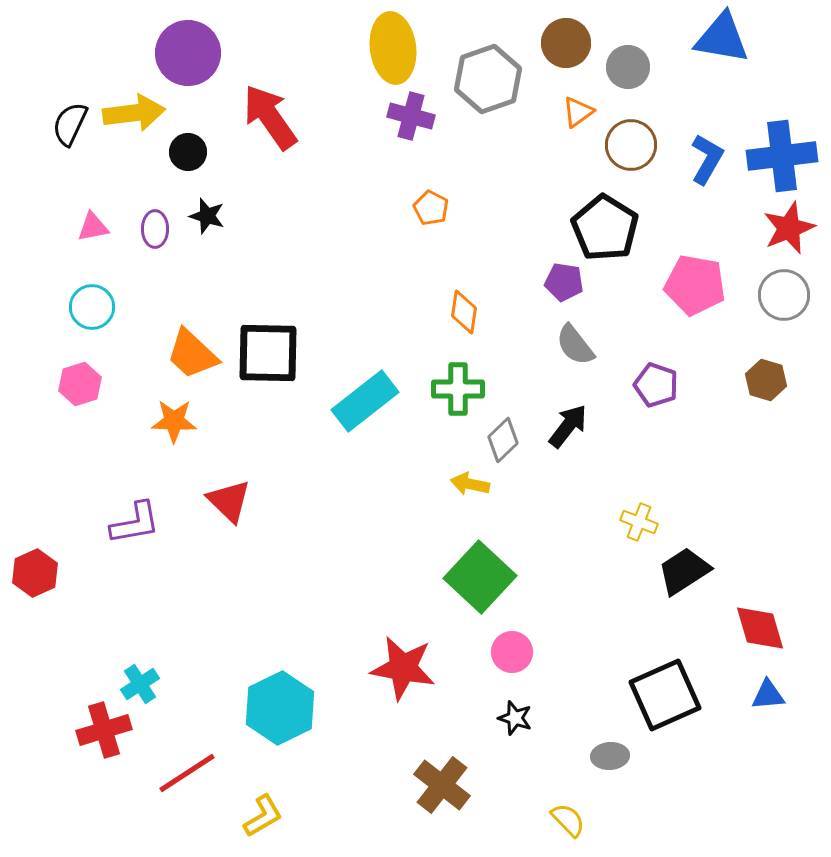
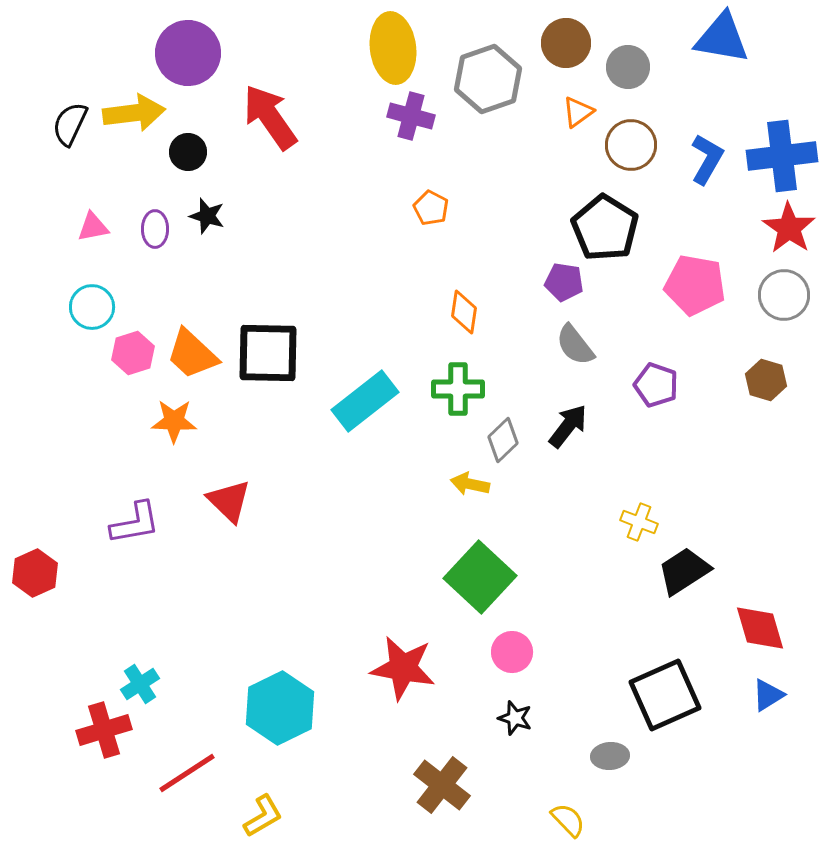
red star at (789, 228): rotated 16 degrees counterclockwise
pink hexagon at (80, 384): moved 53 px right, 31 px up
blue triangle at (768, 695): rotated 27 degrees counterclockwise
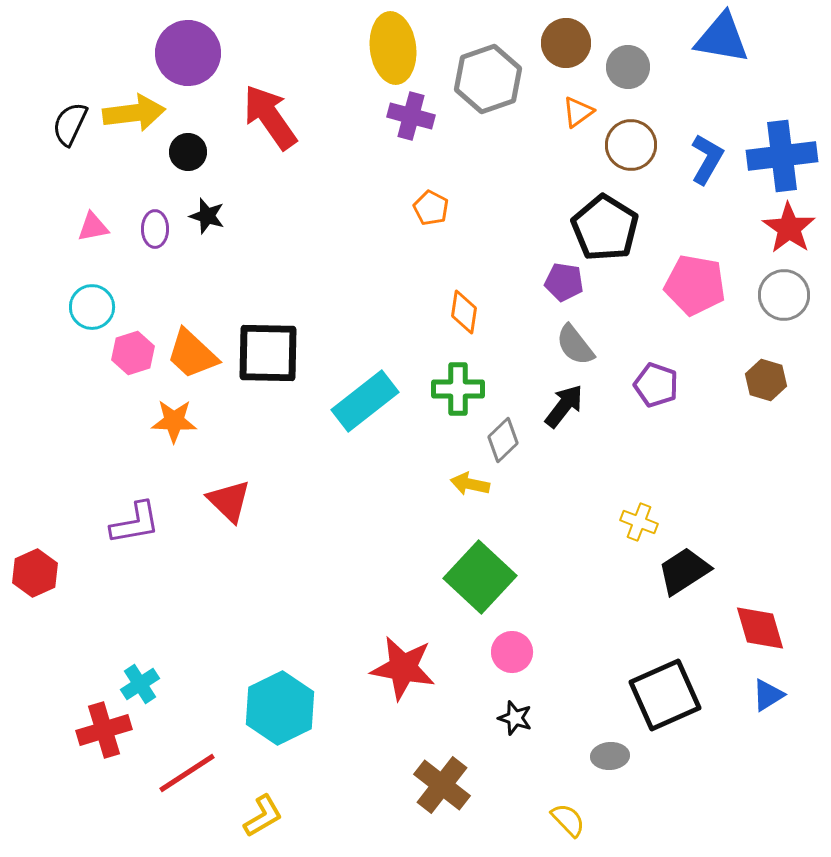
black arrow at (568, 426): moved 4 px left, 20 px up
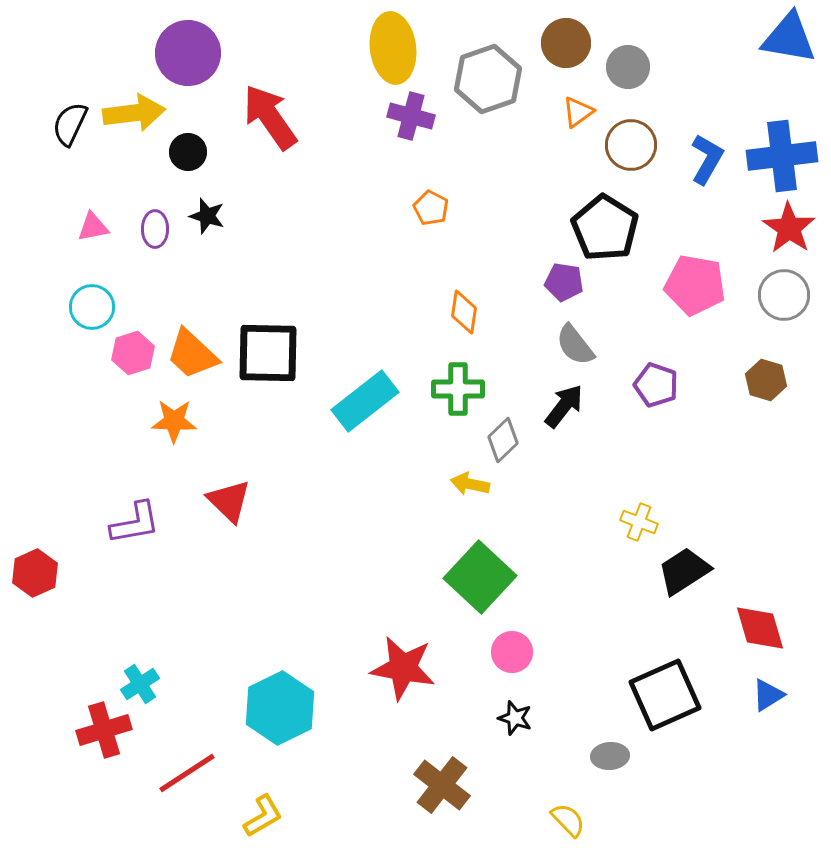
blue triangle at (722, 38): moved 67 px right
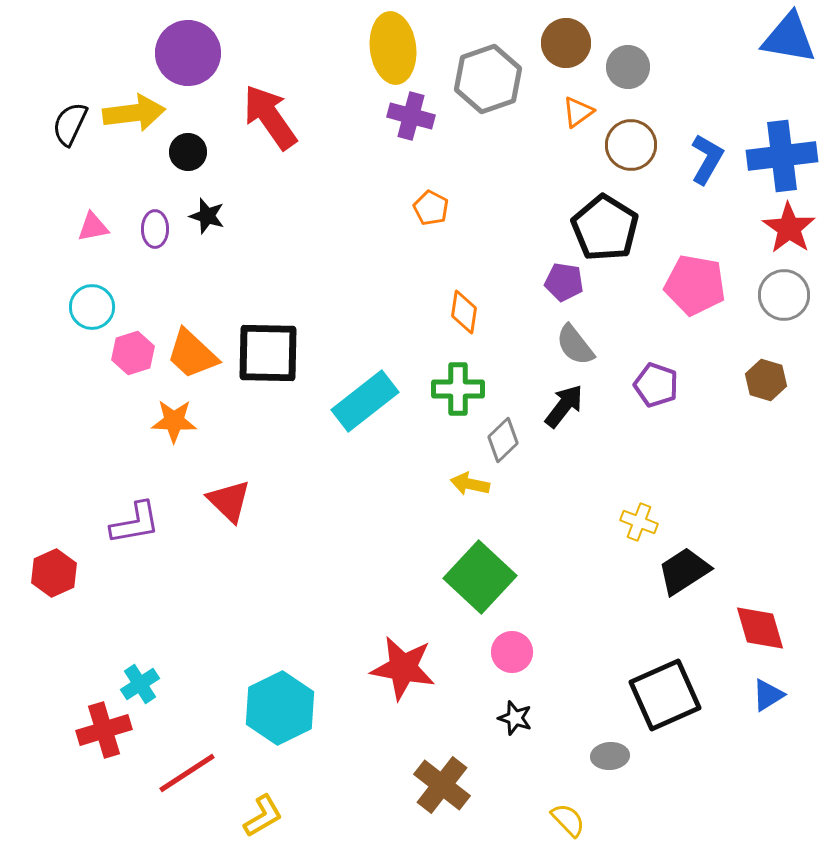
red hexagon at (35, 573): moved 19 px right
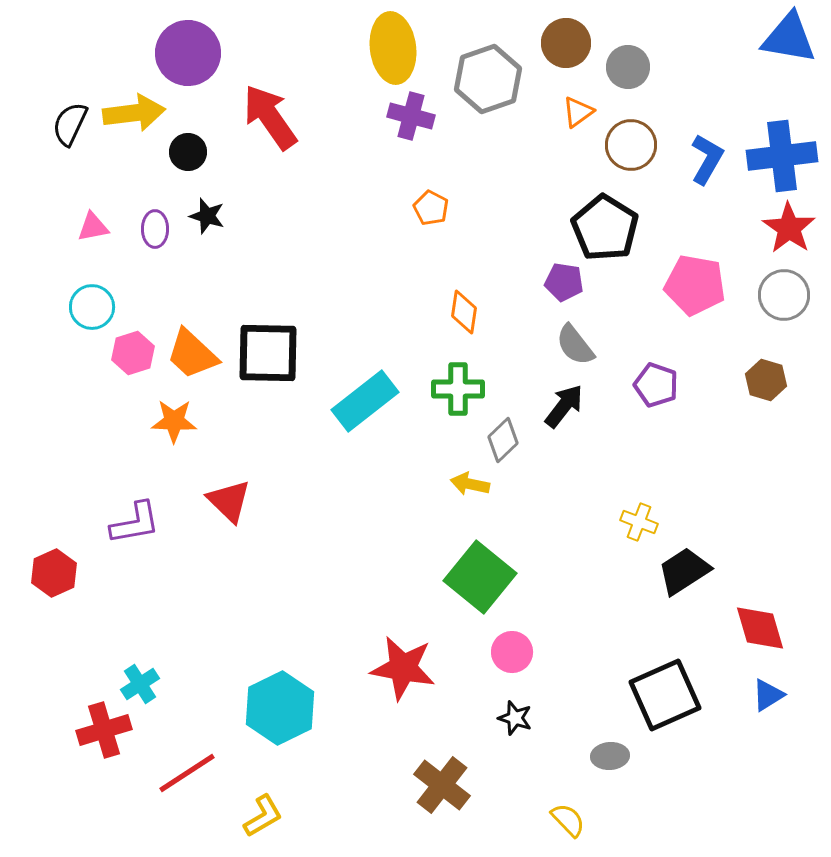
green square at (480, 577): rotated 4 degrees counterclockwise
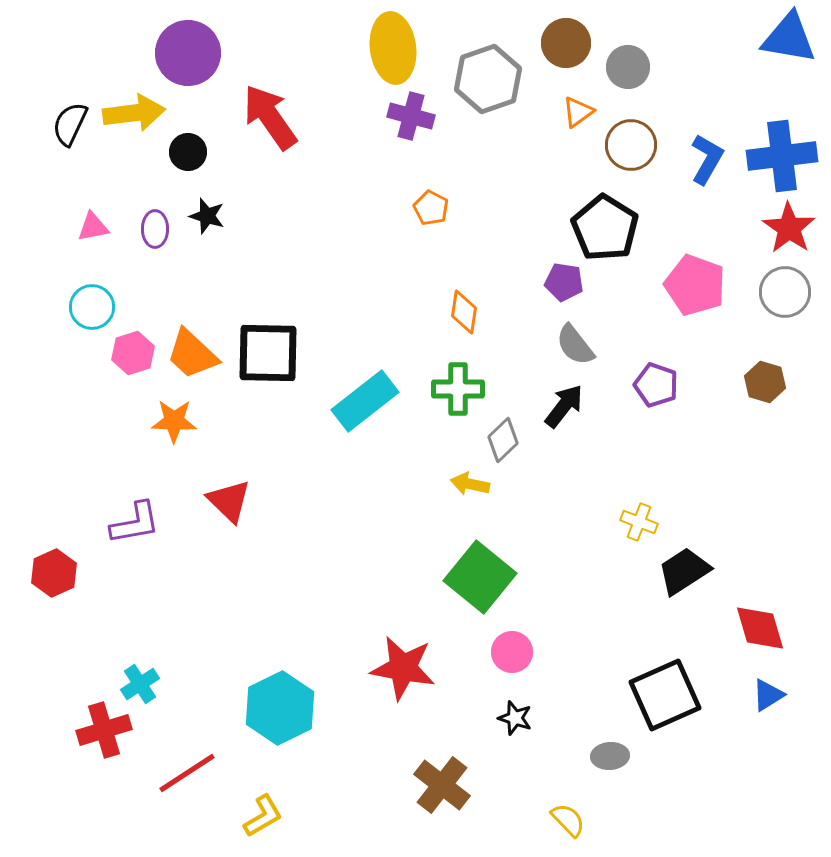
pink pentagon at (695, 285): rotated 10 degrees clockwise
gray circle at (784, 295): moved 1 px right, 3 px up
brown hexagon at (766, 380): moved 1 px left, 2 px down
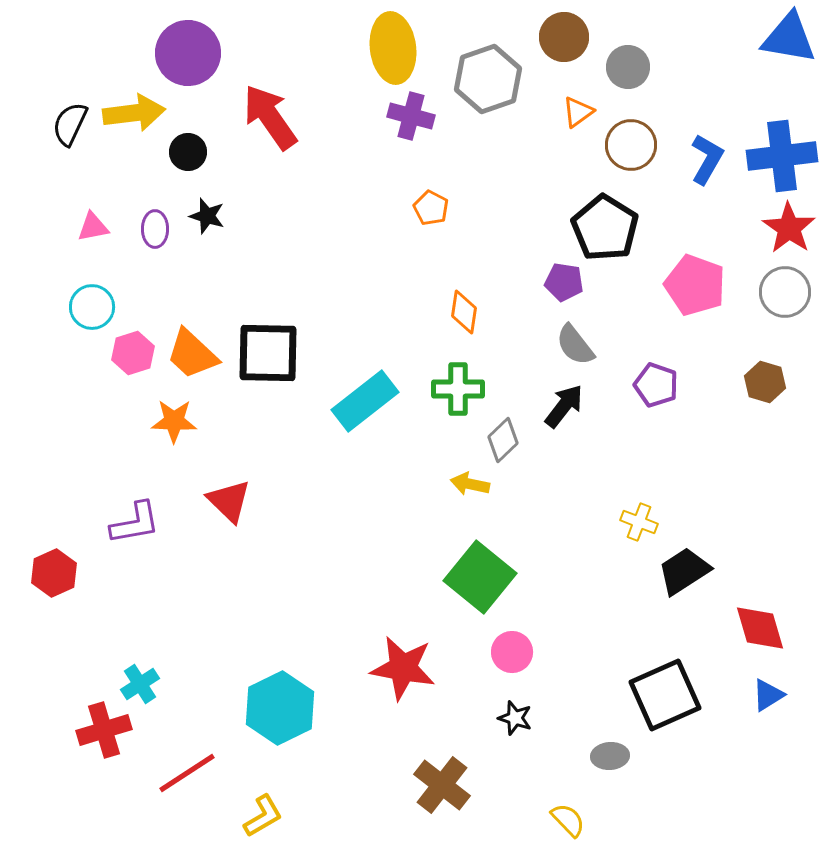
brown circle at (566, 43): moved 2 px left, 6 px up
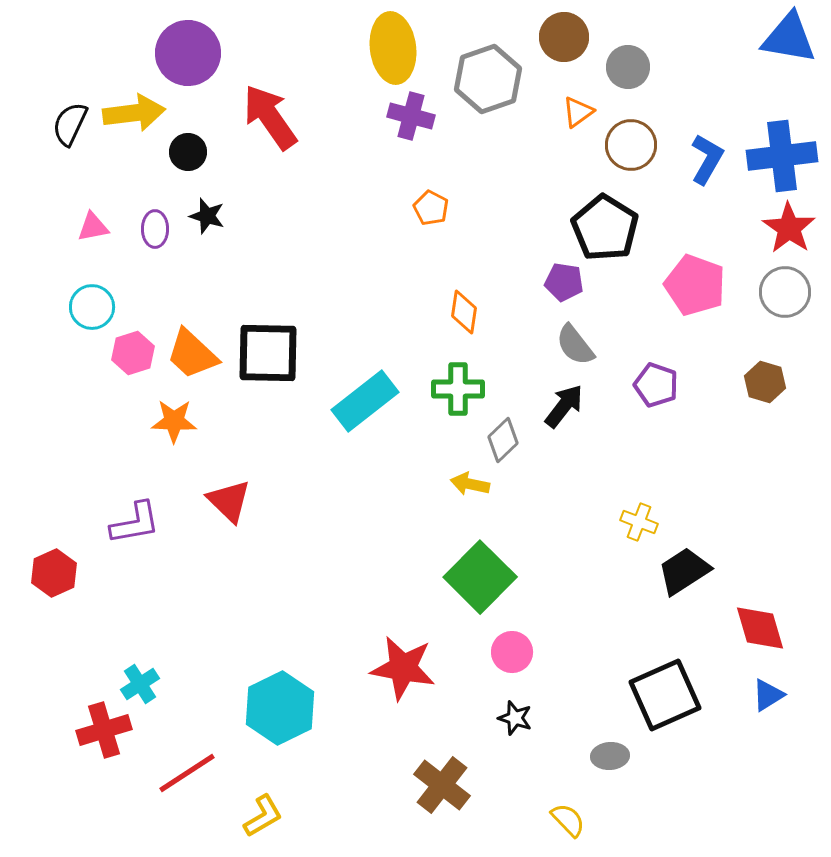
green square at (480, 577): rotated 6 degrees clockwise
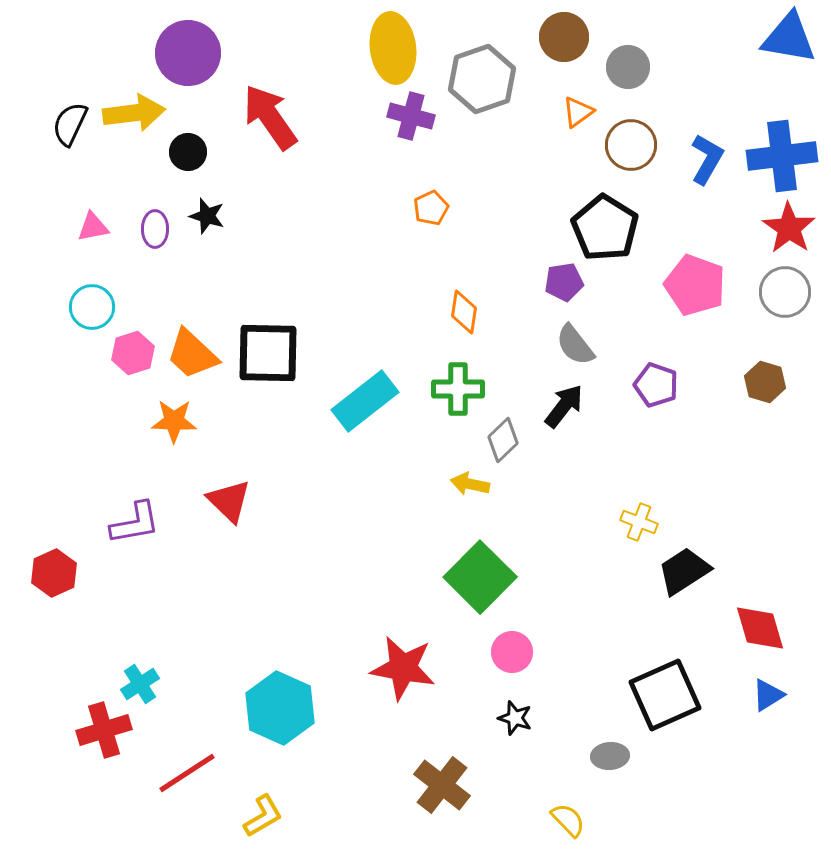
gray hexagon at (488, 79): moved 6 px left
orange pentagon at (431, 208): rotated 20 degrees clockwise
purple pentagon at (564, 282): rotated 18 degrees counterclockwise
cyan hexagon at (280, 708): rotated 10 degrees counterclockwise
